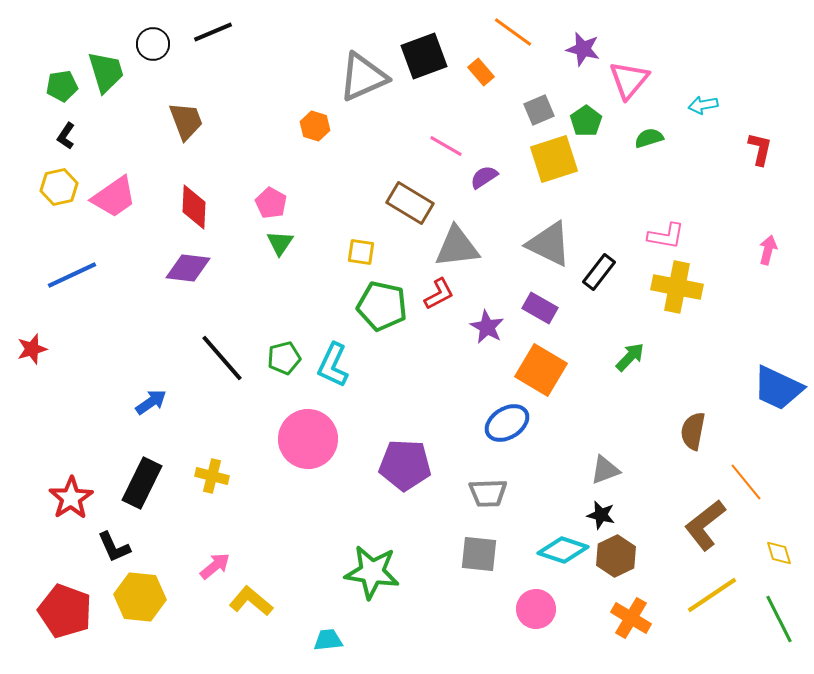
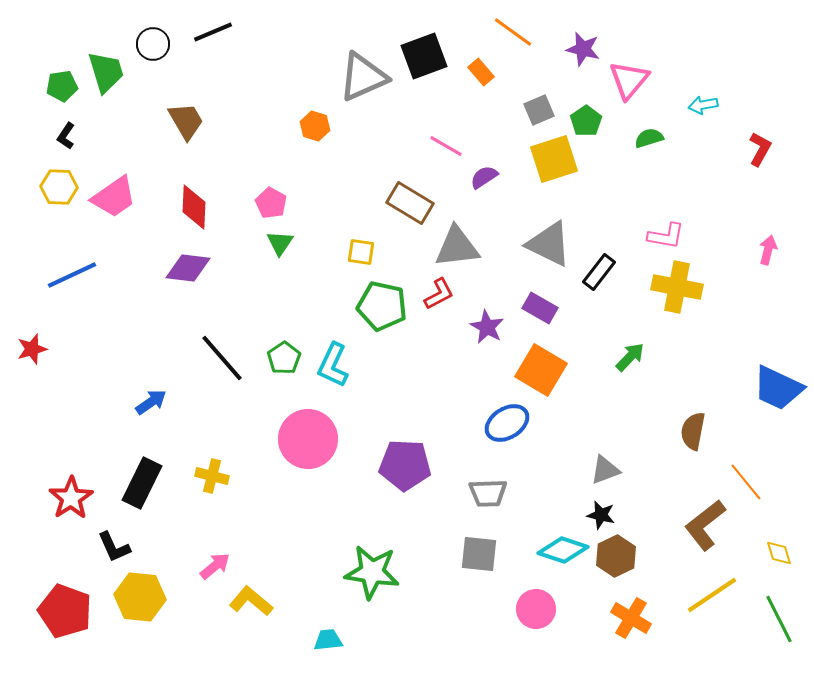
brown trapezoid at (186, 121): rotated 9 degrees counterclockwise
red L-shape at (760, 149): rotated 16 degrees clockwise
yellow hexagon at (59, 187): rotated 15 degrees clockwise
green pentagon at (284, 358): rotated 20 degrees counterclockwise
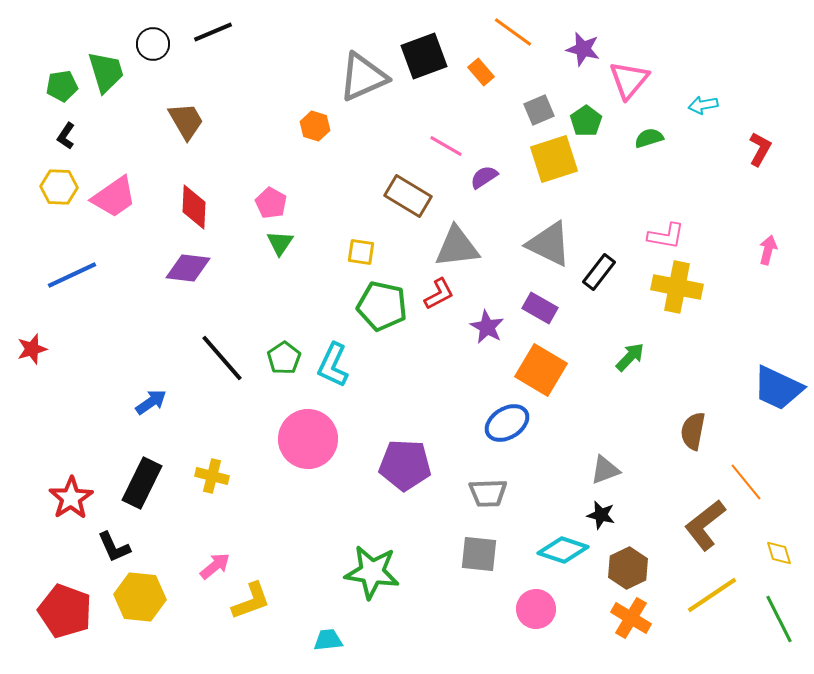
brown rectangle at (410, 203): moved 2 px left, 7 px up
brown hexagon at (616, 556): moved 12 px right, 12 px down
yellow L-shape at (251, 601): rotated 120 degrees clockwise
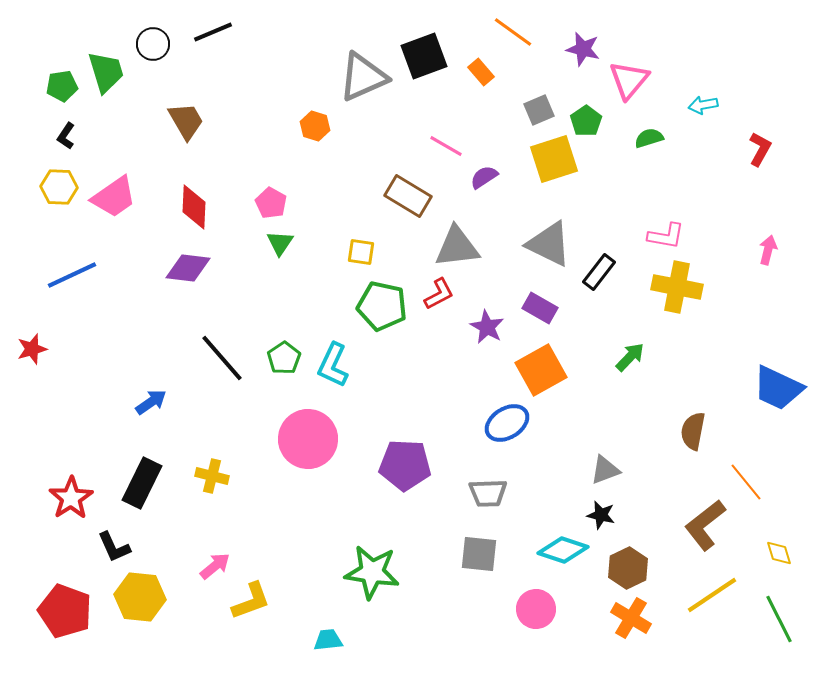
orange square at (541, 370): rotated 30 degrees clockwise
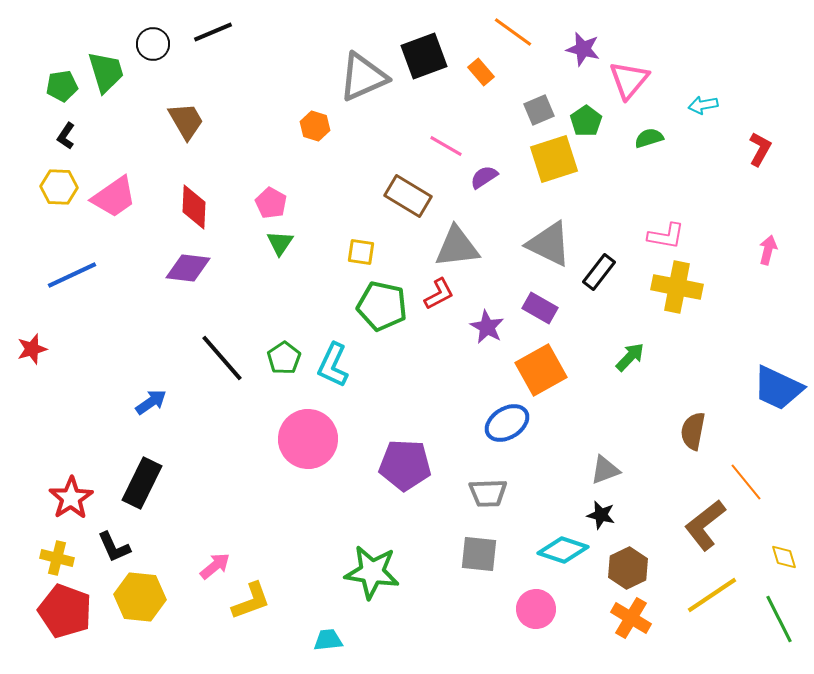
yellow cross at (212, 476): moved 155 px left, 82 px down
yellow diamond at (779, 553): moved 5 px right, 4 px down
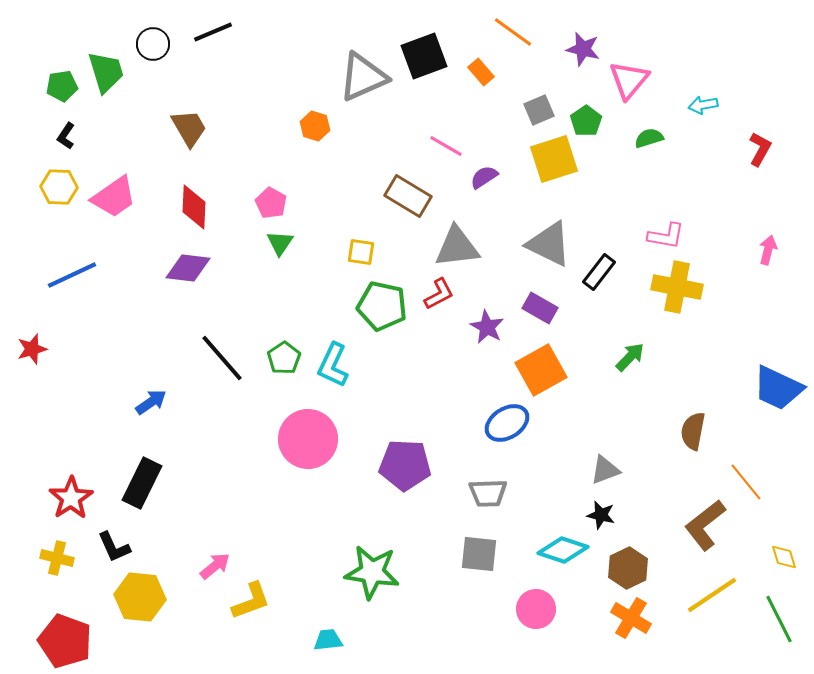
brown trapezoid at (186, 121): moved 3 px right, 7 px down
red pentagon at (65, 611): moved 30 px down
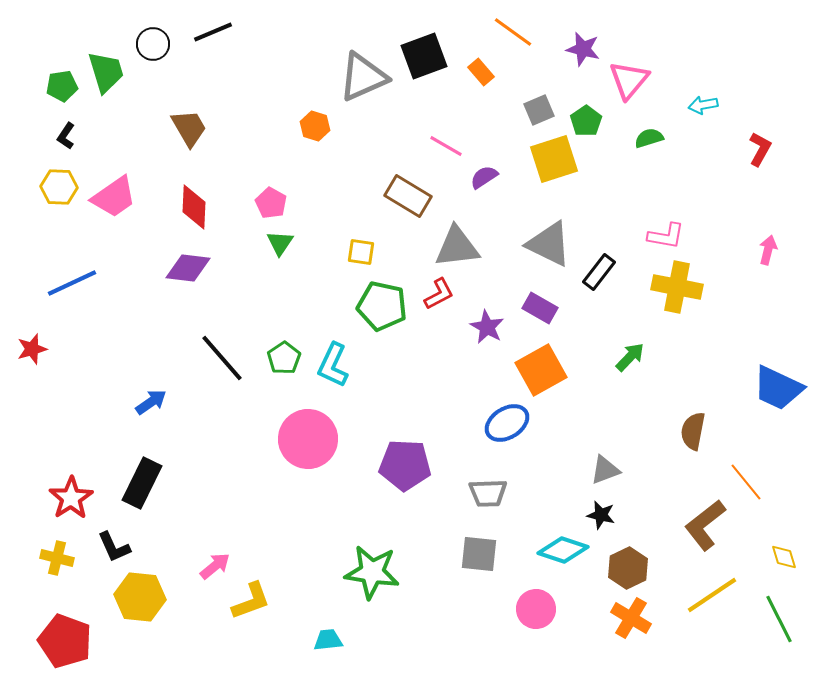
blue line at (72, 275): moved 8 px down
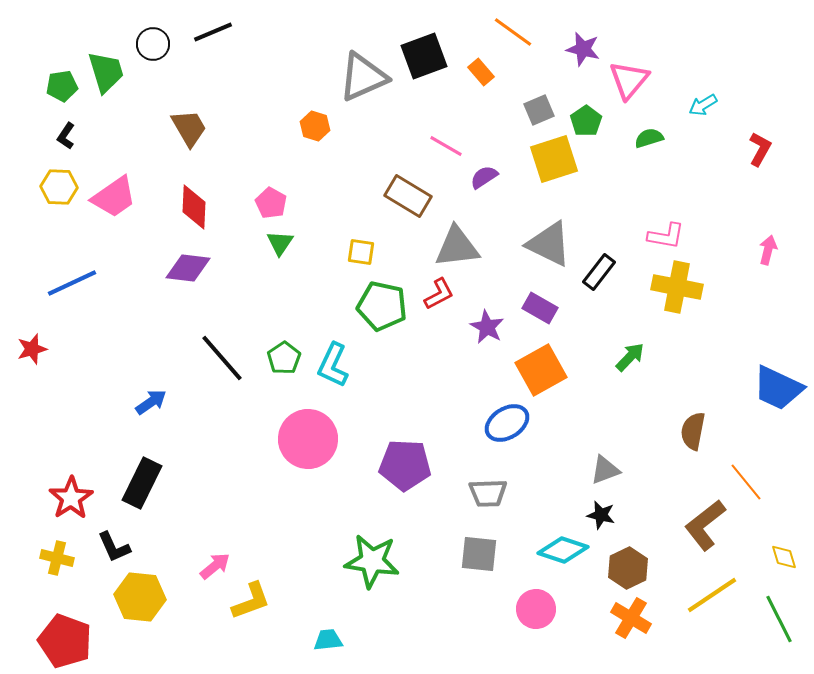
cyan arrow at (703, 105): rotated 20 degrees counterclockwise
green star at (372, 572): moved 11 px up
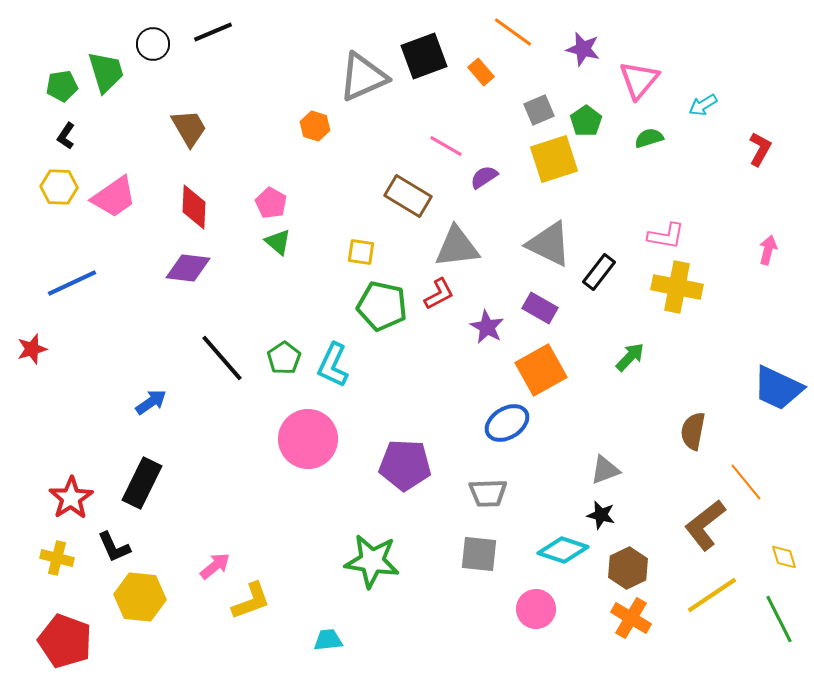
pink triangle at (629, 80): moved 10 px right
green triangle at (280, 243): moved 2 px left, 1 px up; rotated 24 degrees counterclockwise
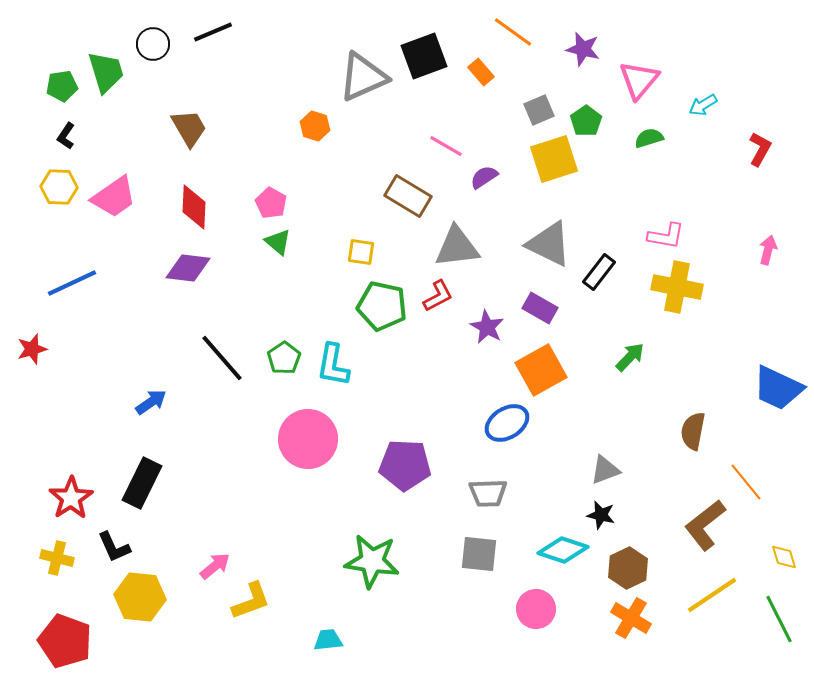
red L-shape at (439, 294): moved 1 px left, 2 px down
cyan L-shape at (333, 365): rotated 15 degrees counterclockwise
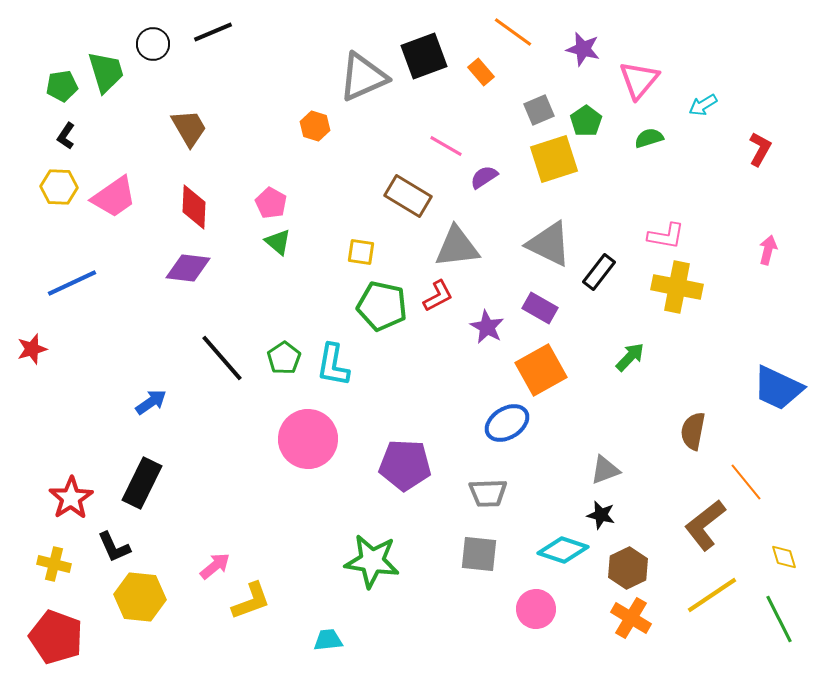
yellow cross at (57, 558): moved 3 px left, 6 px down
red pentagon at (65, 641): moved 9 px left, 4 px up
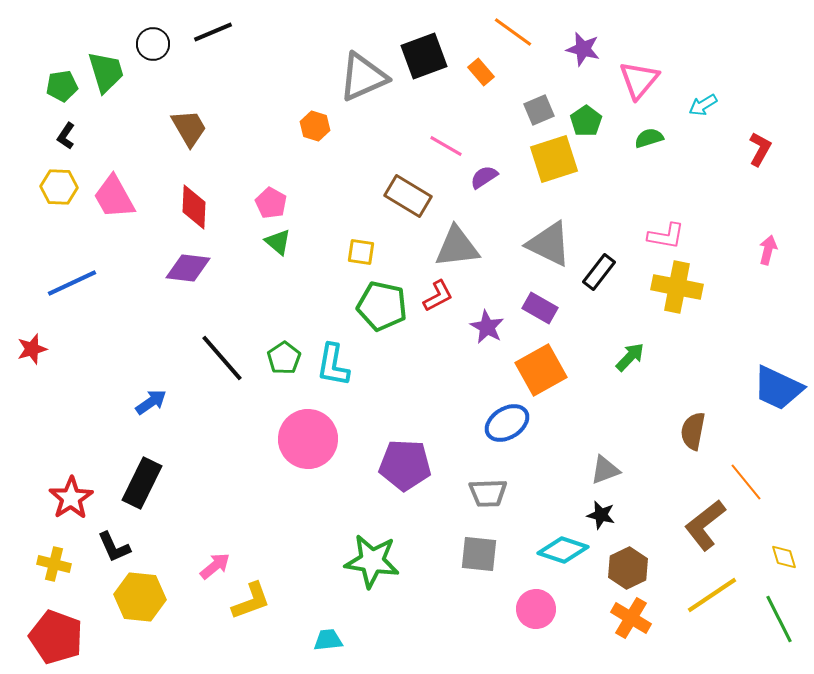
pink trapezoid at (114, 197): rotated 96 degrees clockwise
